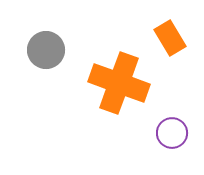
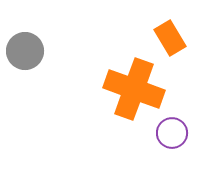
gray circle: moved 21 px left, 1 px down
orange cross: moved 15 px right, 6 px down
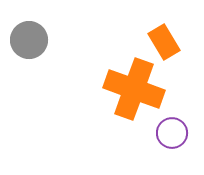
orange rectangle: moved 6 px left, 4 px down
gray circle: moved 4 px right, 11 px up
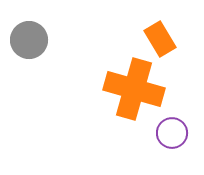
orange rectangle: moved 4 px left, 3 px up
orange cross: rotated 4 degrees counterclockwise
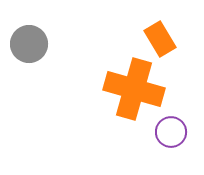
gray circle: moved 4 px down
purple circle: moved 1 px left, 1 px up
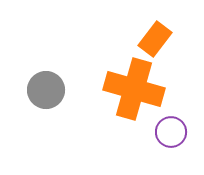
orange rectangle: moved 5 px left; rotated 68 degrees clockwise
gray circle: moved 17 px right, 46 px down
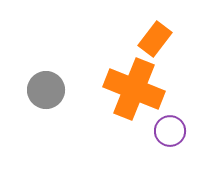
orange cross: rotated 6 degrees clockwise
purple circle: moved 1 px left, 1 px up
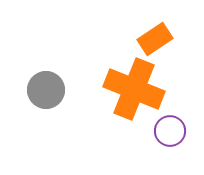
orange rectangle: rotated 20 degrees clockwise
